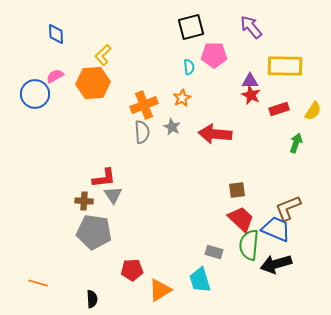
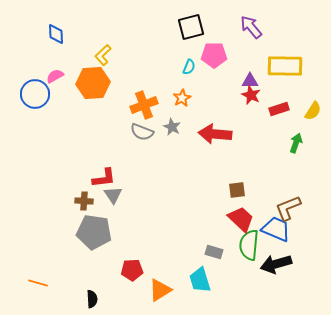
cyan semicircle: rotated 28 degrees clockwise
gray semicircle: rotated 115 degrees clockwise
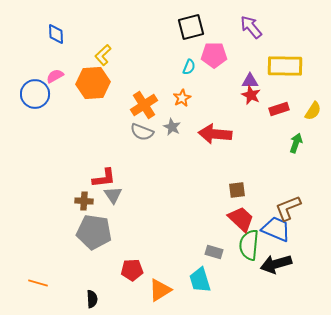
orange cross: rotated 12 degrees counterclockwise
